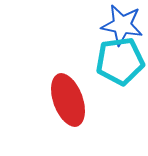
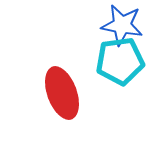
red ellipse: moved 6 px left, 7 px up
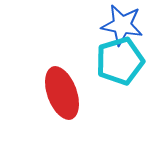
cyan pentagon: rotated 9 degrees counterclockwise
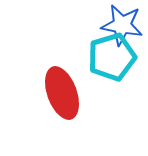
cyan pentagon: moved 8 px left, 4 px up
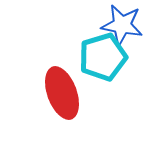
cyan pentagon: moved 9 px left
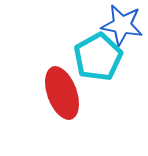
cyan pentagon: moved 5 px left; rotated 12 degrees counterclockwise
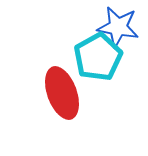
blue star: moved 4 px left, 2 px down
